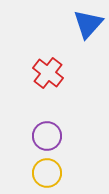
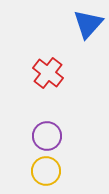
yellow circle: moved 1 px left, 2 px up
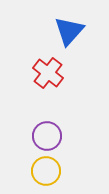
blue triangle: moved 19 px left, 7 px down
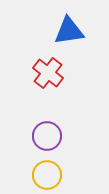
blue triangle: rotated 40 degrees clockwise
yellow circle: moved 1 px right, 4 px down
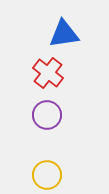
blue triangle: moved 5 px left, 3 px down
purple circle: moved 21 px up
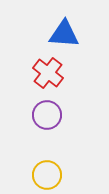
blue triangle: rotated 12 degrees clockwise
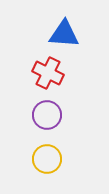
red cross: rotated 12 degrees counterclockwise
yellow circle: moved 16 px up
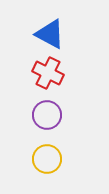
blue triangle: moved 14 px left; rotated 24 degrees clockwise
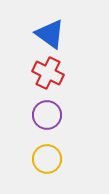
blue triangle: rotated 8 degrees clockwise
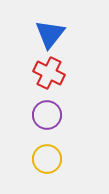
blue triangle: rotated 32 degrees clockwise
red cross: moved 1 px right
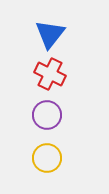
red cross: moved 1 px right, 1 px down
yellow circle: moved 1 px up
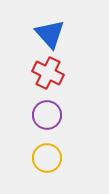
blue triangle: rotated 20 degrees counterclockwise
red cross: moved 2 px left, 1 px up
